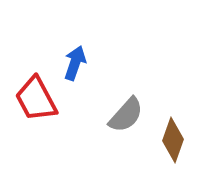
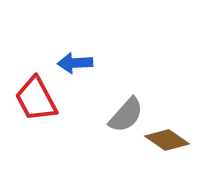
blue arrow: rotated 112 degrees counterclockwise
brown diamond: moved 6 px left; rotated 75 degrees counterclockwise
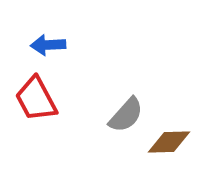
blue arrow: moved 27 px left, 18 px up
brown diamond: moved 2 px right, 2 px down; rotated 36 degrees counterclockwise
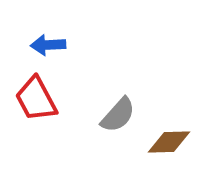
gray semicircle: moved 8 px left
